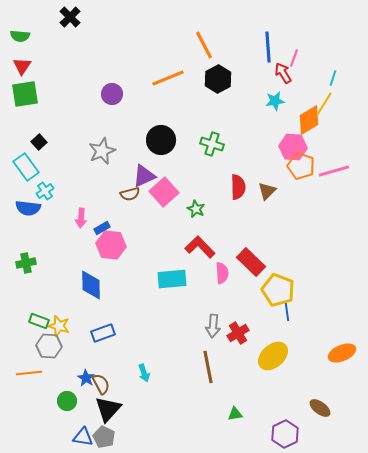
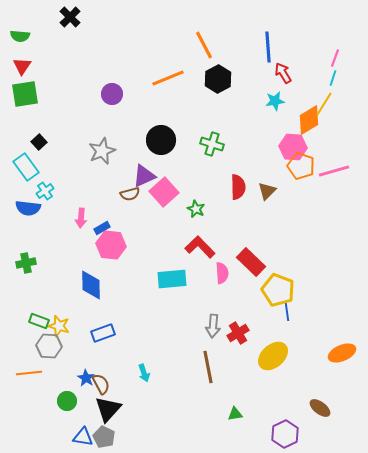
pink line at (294, 58): moved 41 px right
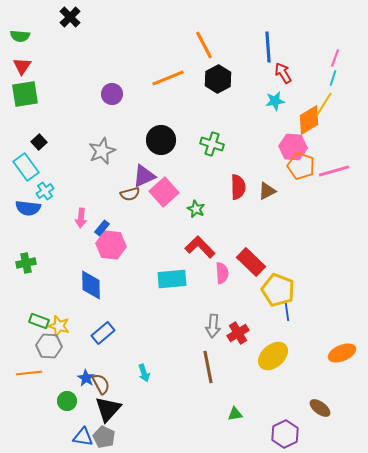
brown triangle at (267, 191): rotated 18 degrees clockwise
blue rectangle at (102, 228): rotated 21 degrees counterclockwise
blue rectangle at (103, 333): rotated 20 degrees counterclockwise
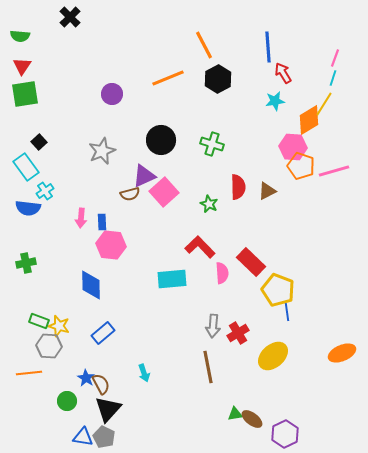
green star at (196, 209): moved 13 px right, 5 px up
blue rectangle at (102, 228): moved 6 px up; rotated 42 degrees counterclockwise
brown ellipse at (320, 408): moved 68 px left, 11 px down
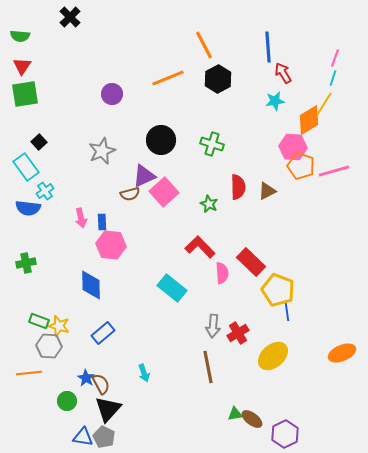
pink arrow at (81, 218): rotated 18 degrees counterclockwise
cyan rectangle at (172, 279): moved 9 px down; rotated 44 degrees clockwise
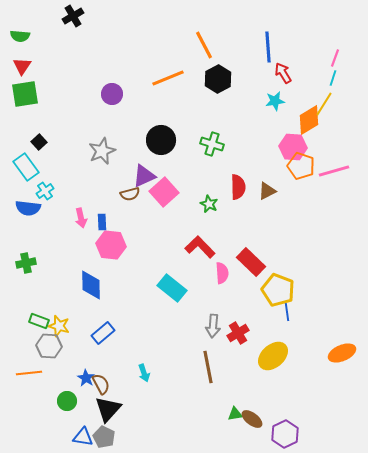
black cross at (70, 17): moved 3 px right, 1 px up; rotated 15 degrees clockwise
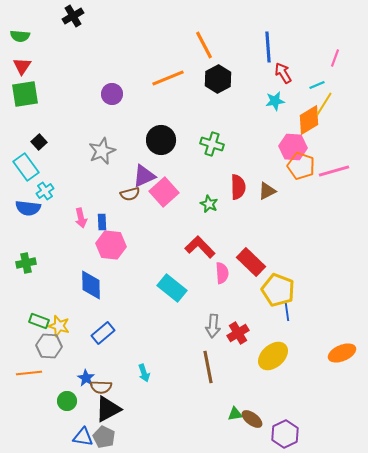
cyan line at (333, 78): moved 16 px left, 7 px down; rotated 49 degrees clockwise
brown semicircle at (101, 384): moved 3 px down; rotated 120 degrees clockwise
black triangle at (108, 409): rotated 20 degrees clockwise
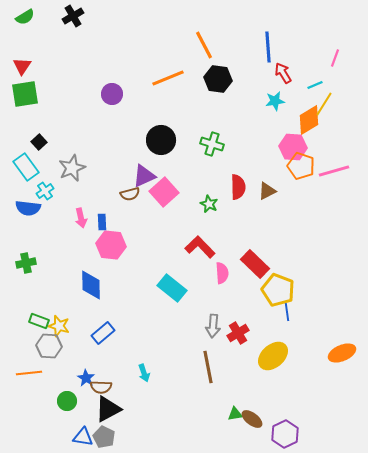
green semicircle at (20, 36): moved 5 px right, 19 px up; rotated 36 degrees counterclockwise
black hexagon at (218, 79): rotated 24 degrees counterclockwise
cyan line at (317, 85): moved 2 px left
gray star at (102, 151): moved 30 px left, 17 px down
red rectangle at (251, 262): moved 4 px right, 2 px down
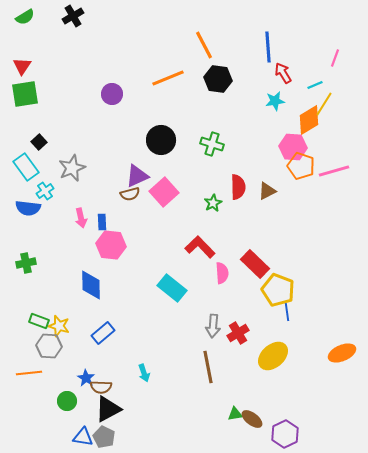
purple triangle at (144, 176): moved 7 px left
green star at (209, 204): moved 4 px right, 1 px up; rotated 18 degrees clockwise
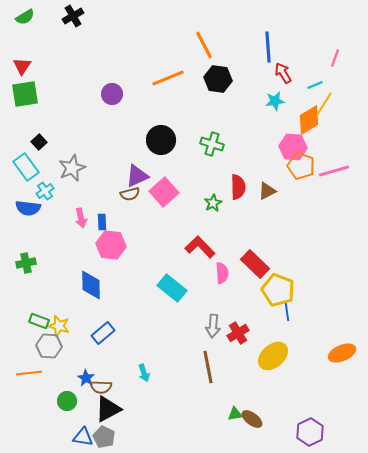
purple hexagon at (285, 434): moved 25 px right, 2 px up
